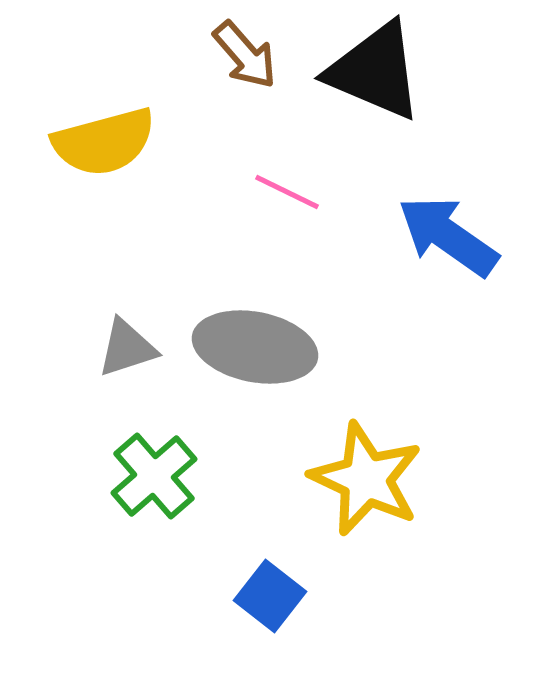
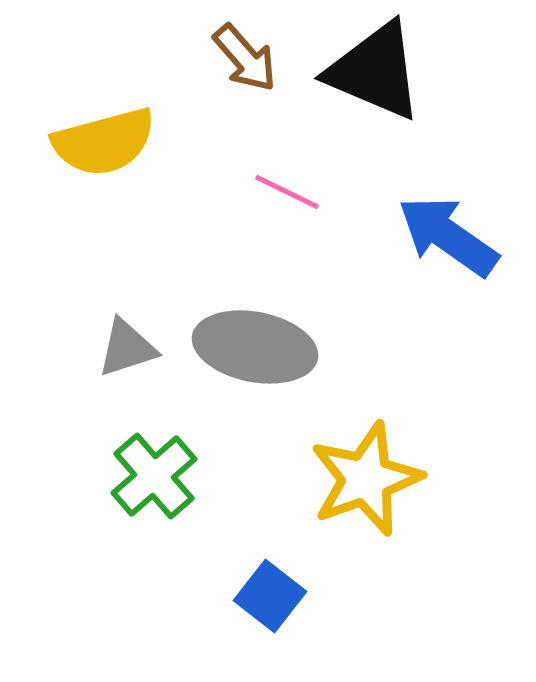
brown arrow: moved 3 px down
yellow star: rotated 27 degrees clockwise
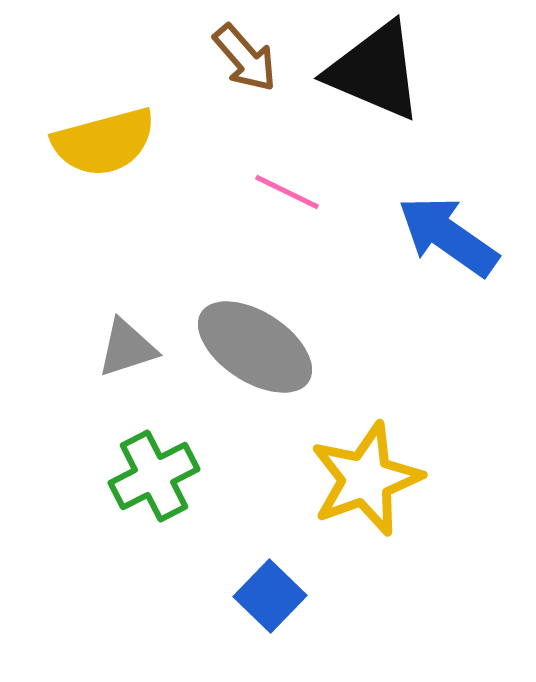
gray ellipse: rotated 22 degrees clockwise
green cross: rotated 14 degrees clockwise
blue square: rotated 6 degrees clockwise
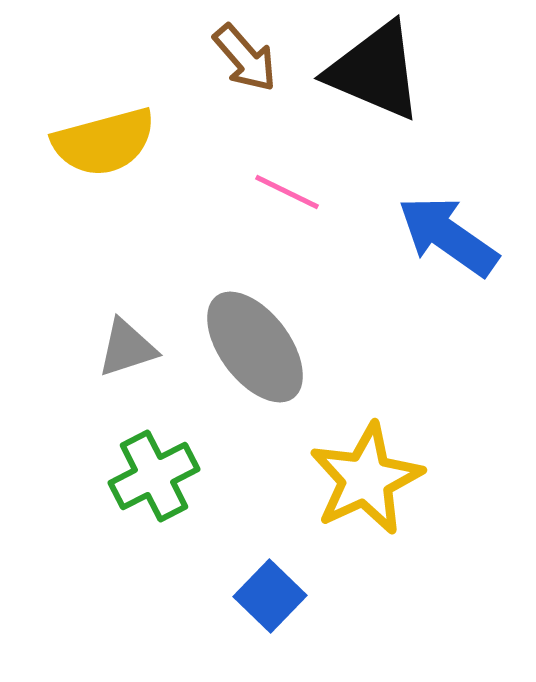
gray ellipse: rotated 20 degrees clockwise
yellow star: rotated 5 degrees counterclockwise
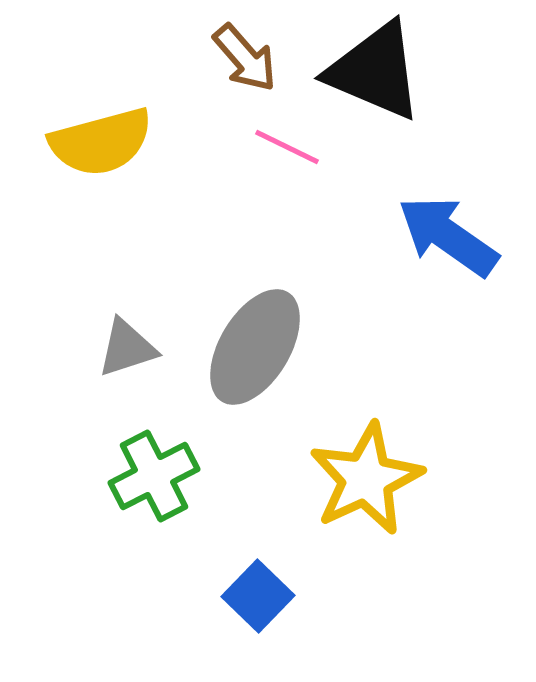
yellow semicircle: moved 3 px left
pink line: moved 45 px up
gray ellipse: rotated 68 degrees clockwise
blue square: moved 12 px left
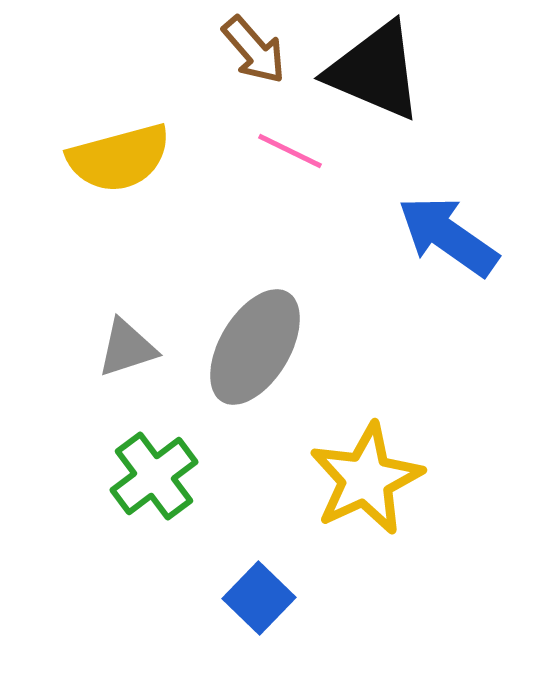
brown arrow: moved 9 px right, 8 px up
yellow semicircle: moved 18 px right, 16 px down
pink line: moved 3 px right, 4 px down
green cross: rotated 10 degrees counterclockwise
blue square: moved 1 px right, 2 px down
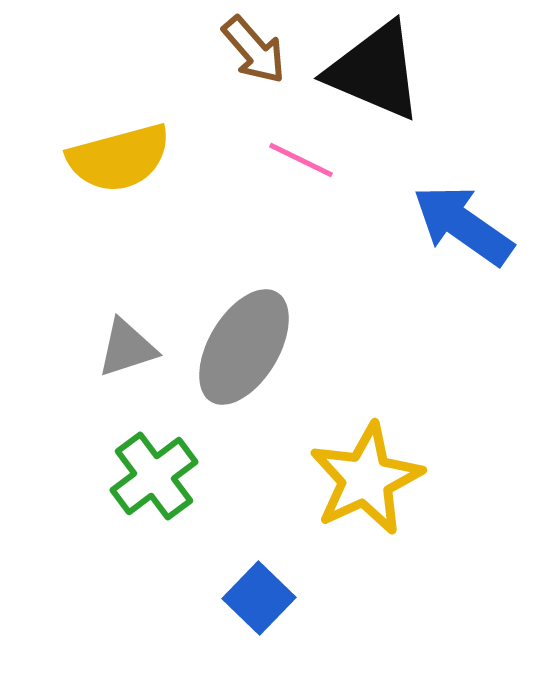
pink line: moved 11 px right, 9 px down
blue arrow: moved 15 px right, 11 px up
gray ellipse: moved 11 px left
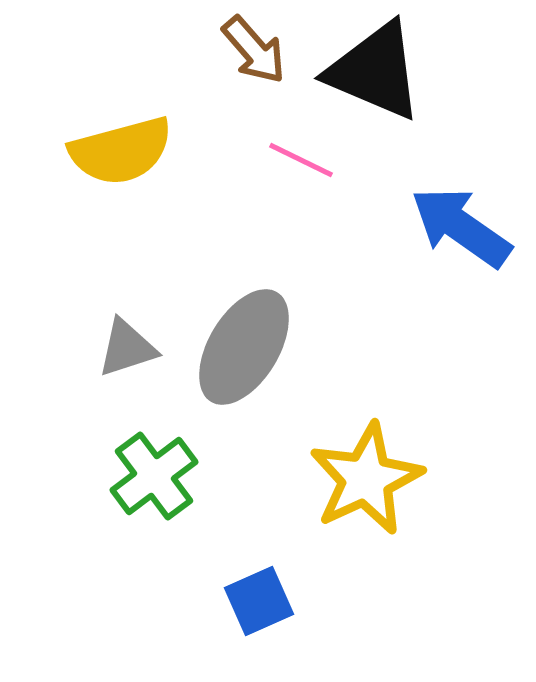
yellow semicircle: moved 2 px right, 7 px up
blue arrow: moved 2 px left, 2 px down
blue square: moved 3 px down; rotated 22 degrees clockwise
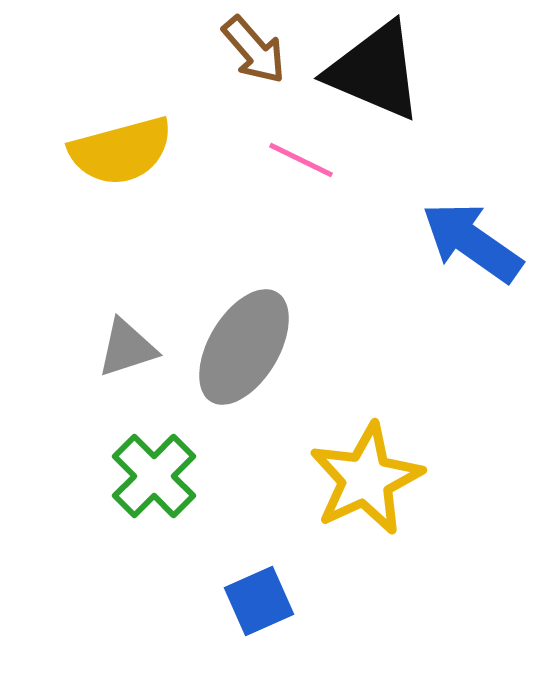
blue arrow: moved 11 px right, 15 px down
green cross: rotated 8 degrees counterclockwise
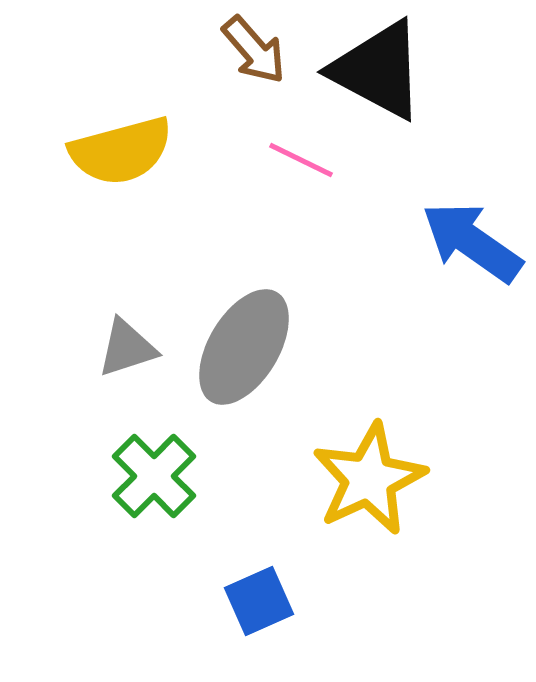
black triangle: moved 3 px right, 1 px up; rotated 5 degrees clockwise
yellow star: moved 3 px right
